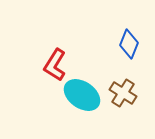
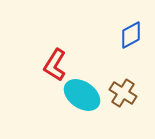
blue diamond: moved 2 px right, 9 px up; rotated 40 degrees clockwise
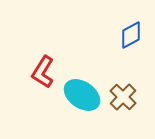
red L-shape: moved 12 px left, 7 px down
brown cross: moved 4 px down; rotated 12 degrees clockwise
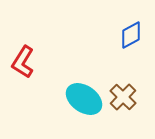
red L-shape: moved 20 px left, 10 px up
cyan ellipse: moved 2 px right, 4 px down
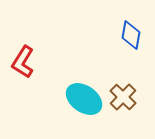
blue diamond: rotated 52 degrees counterclockwise
